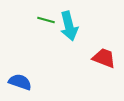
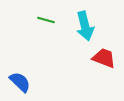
cyan arrow: moved 16 px right
blue semicircle: rotated 25 degrees clockwise
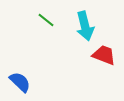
green line: rotated 24 degrees clockwise
red trapezoid: moved 3 px up
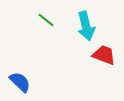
cyan arrow: moved 1 px right
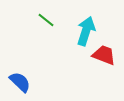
cyan arrow: moved 5 px down; rotated 148 degrees counterclockwise
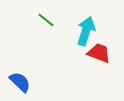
red trapezoid: moved 5 px left, 2 px up
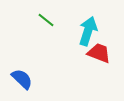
cyan arrow: moved 2 px right
blue semicircle: moved 2 px right, 3 px up
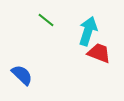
blue semicircle: moved 4 px up
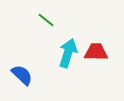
cyan arrow: moved 20 px left, 22 px down
red trapezoid: moved 3 px left, 1 px up; rotated 20 degrees counterclockwise
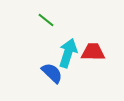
red trapezoid: moved 3 px left
blue semicircle: moved 30 px right, 2 px up
